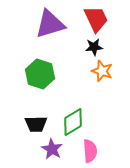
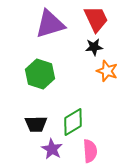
orange star: moved 5 px right
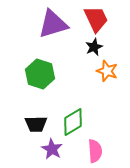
purple triangle: moved 3 px right
black star: rotated 18 degrees counterclockwise
pink semicircle: moved 5 px right
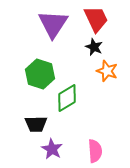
purple triangle: rotated 40 degrees counterclockwise
black star: rotated 24 degrees counterclockwise
green diamond: moved 6 px left, 24 px up
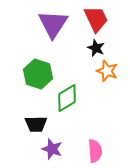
black star: moved 2 px right, 1 px down
green hexagon: moved 2 px left
purple star: rotated 10 degrees counterclockwise
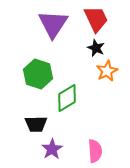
orange star: rotated 25 degrees clockwise
purple star: rotated 20 degrees clockwise
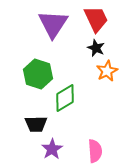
green diamond: moved 2 px left
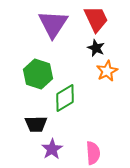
pink semicircle: moved 2 px left, 2 px down
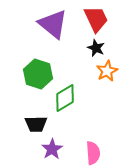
purple triangle: rotated 24 degrees counterclockwise
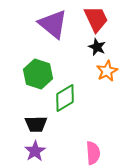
black star: moved 1 px right, 1 px up
purple star: moved 17 px left, 2 px down
